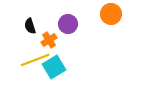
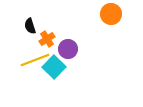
purple circle: moved 25 px down
orange cross: moved 2 px left, 1 px up
cyan square: rotated 15 degrees counterclockwise
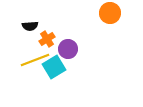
orange circle: moved 1 px left, 1 px up
black semicircle: rotated 77 degrees counterclockwise
cyan square: rotated 15 degrees clockwise
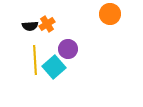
orange circle: moved 1 px down
orange cross: moved 15 px up
yellow line: rotated 72 degrees counterclockwise
cyan square: rotated 10 degrees counterclockwise
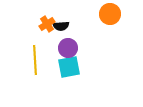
black semicircle: moved 31 px right
purple circle: moved 1 px up
cyan square: moved 15 px right; rotated 30 degrees clockwise
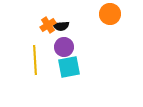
orange cross: moved 1 px right, 1 px down
purple circle: moved 4 px left, 1 px up
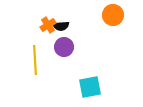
orange circle: moved 3 px right, 1 px down
cyan square: moved 21 px right, 20 px down
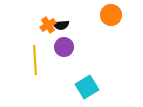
orange circle: moved 2 px left
black semicircle: moved 1 px up
cyan square: moved 3 px left; rotated 20 degrees counterclockwise
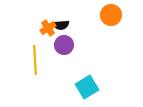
orange cross: moved 3 px down
purple circle: moved 2 px up
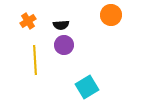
orange cross: moved 20 px left, 7 px up
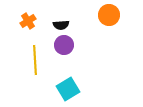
orange circle: moved 2 px left
cyan square: moved 19 px left, 2 px down
